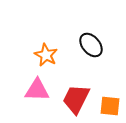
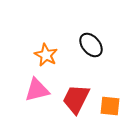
pink triangle: rotated 16 degrees counterclockwise
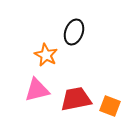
black ellipse: moved 17 px left, 13 px up; rotated 60 degrees clockwise
red trapezoid: rotated 52 degrees clockwise
orange square: rotated 15 degrees clockwise
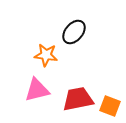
black ellipse: rotated 20 degrees clockwise
orange star: rotated 20 degrees counterclockwise
red trapezoid: moved 2 px right
